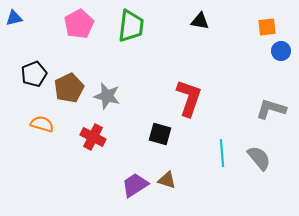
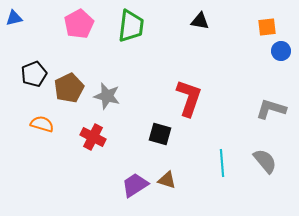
cyan line: moved 10 px down
gray semicircle: moved 6 px right, 3 px down
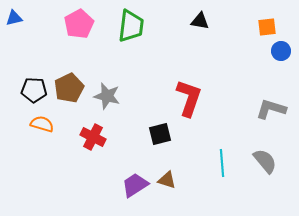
black pentagon: moved 16 px down; rotated 25 degrees clockwise
black square: rotated 30 degrees counterclockwise
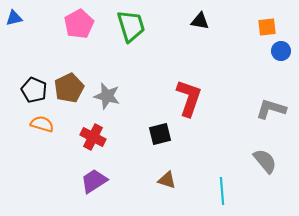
green trapezoid: rotated 24 degrees counterclockwise
black pentagon: rotated 20 degrees clockwise
cyan line: moved 28 px down
purple trapezoid: moved 41 px left, 4 px up
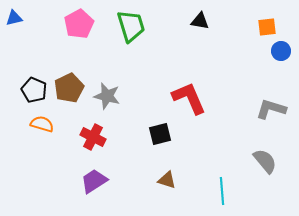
red L-shape: rotated 42 degrees counterclockwise
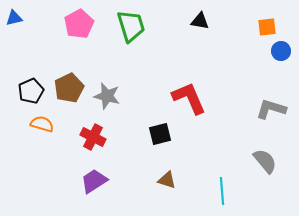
black pentagon: moved 3 px left, 1 px down; rotated 25 degrees clockwise
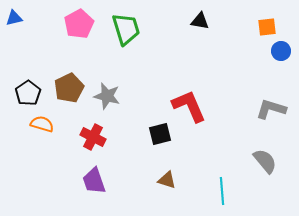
green trapezoid: moved 5 px left, 3 px down
black pentagon: moved 3 px left, 2 px down; rotated 10 degrees counterclockwise
red L-shape: moved 8 px down
purple trapezoid: rotated 76 degrees counterclockwise
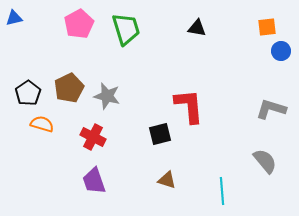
black triangle: moved 3 px left, 7 px down
red L-shape: rotated 18 degrees clockwise
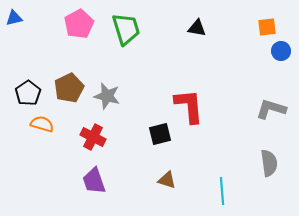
gray semicircle: moved 4 px right, 2 px down; rotated 32 degrees clockwise
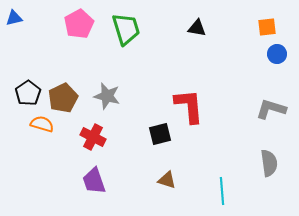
blue circle: moved 4 px left, 3 px down
brown pentagon: moved 6 px left, 10 px down
